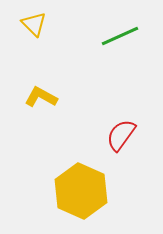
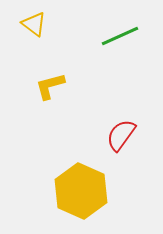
yellow triangle: rotated 8 degrees counterclockwise
yellow L-shape: moved 9 px right, 11 px up; rotated 44 degrees counterclockwise
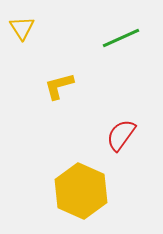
yellow triangle: moved 12 px left, 4 px down; rotated 20 degrees clockwise
green line: moved 1 px right, 2 px down
yellow L-shape: moved 9 px right
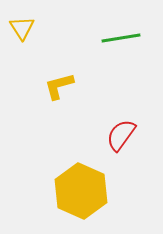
green line: rotated 15 degrees clockwise
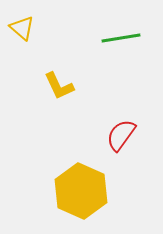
yellow triangle: rotated 16 degrees counterclockwise
yellow L-shape: rotated 100 degrees counterclockwise
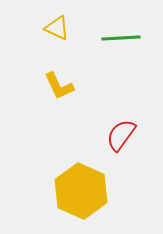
yellow triangle: moved 35 px right; rotated 16 degrees counterclockwise
green line: rotated 6 degrees clockwise
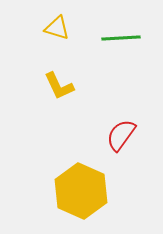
yellow triangle: rotated 8 degrees counterclockwise
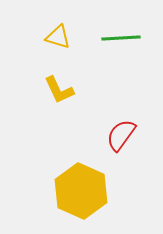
yellow triangle: moved 1 px right, 9 px down
yellow L-shape: moved 4 px down
